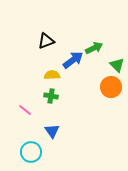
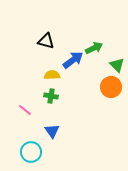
black triangle: rotated 36 degrees clockwise
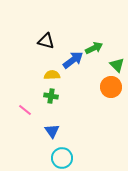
cyan circle: moved 31 px right, 6 px down
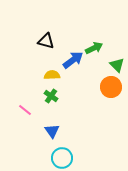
green cross: rotated 24 degrees clockwise
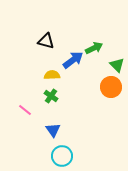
blue triangle: moved 1 px right, 1 px up
cyan circle: moved 2 px up
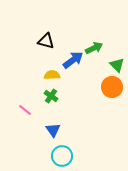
orange circle: moved 1 px right
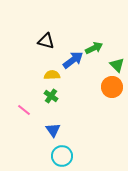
pink line: moved 1 px left
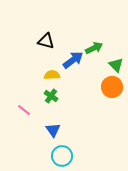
green triangle: moved 1 px left
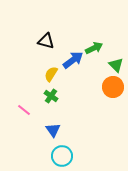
yellow semicircle: moved 1 px left, 1 px up; rotated 56 degrees counterclockwise
orange circle: moved 1 px right
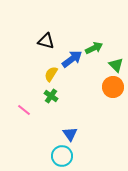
blue arrow: moved 1 px left, 1 px up
blue triangle: moved 17 px right, 4 px down
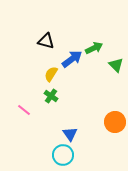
orange circle: moved 2 px right, 35 px down
cyan circle: moved 1 px right, 1 px up
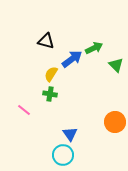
green cross: moved 1 px left, 2 px up; rotated 24 degrees counterclockwise
